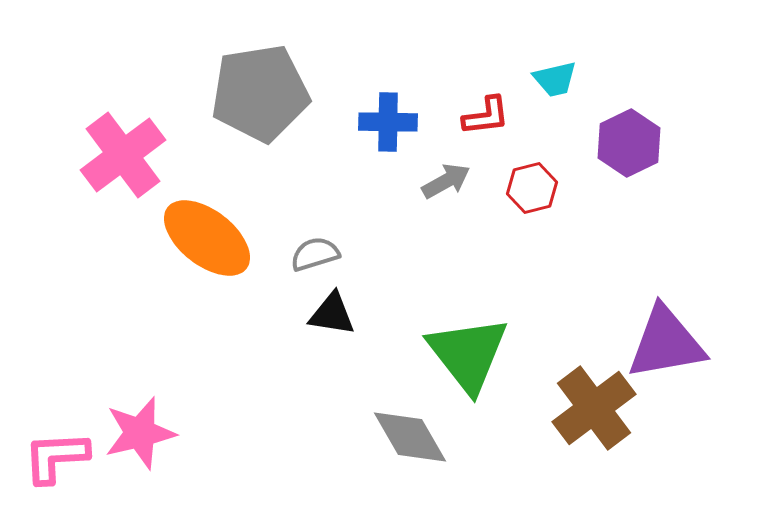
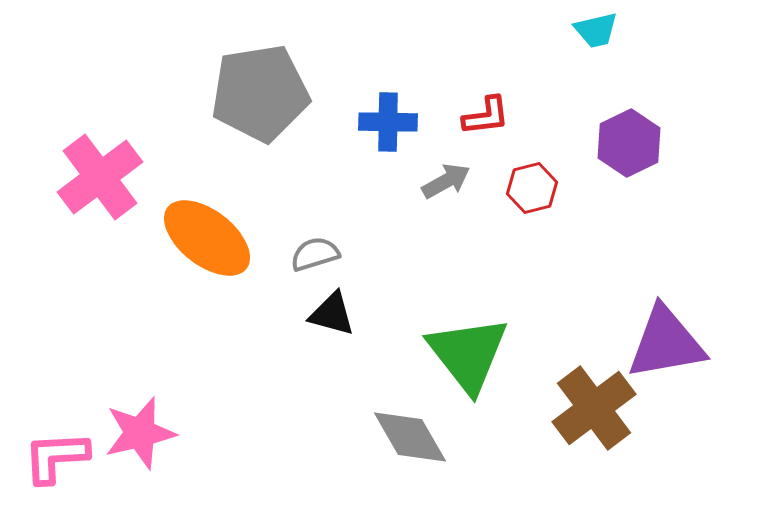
cyan trapezoid: moved 41 px right, 49 px up
pink cross: moved 23 px left, 22 px down
black triangle: rotated 6 degrees clockwise
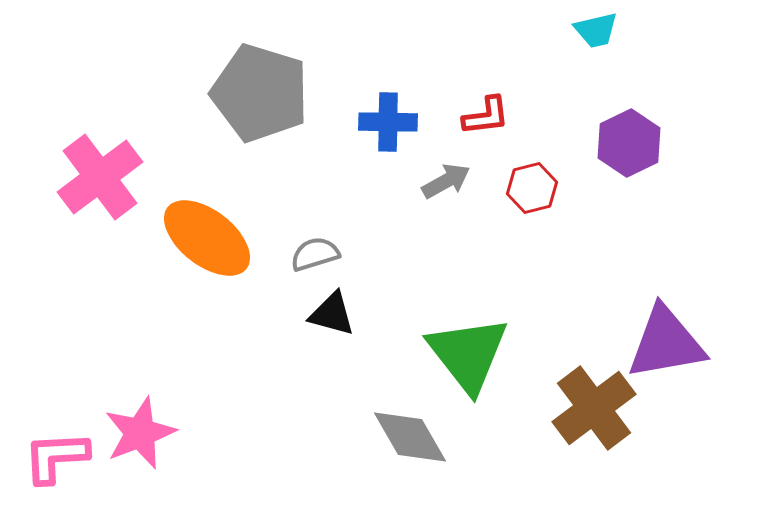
gray pentagon: rotated 26 degrees clockwise
pink star: rotated 8 degrees counterclockwise
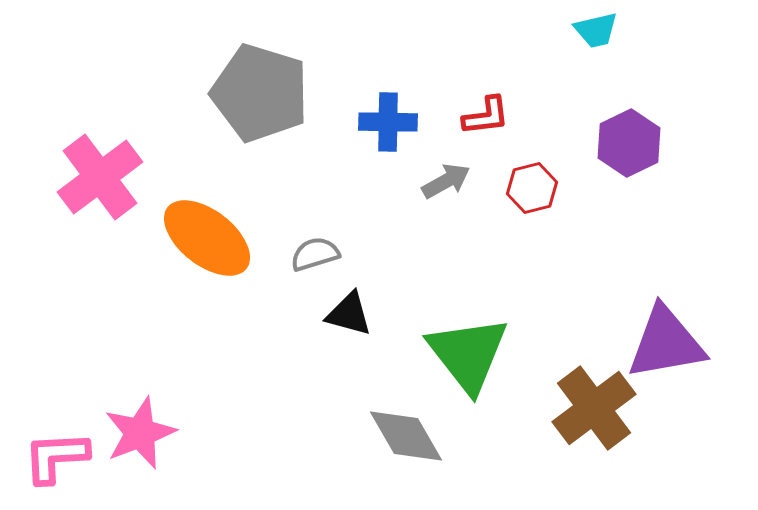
black triangle: moved 17 px right
gray diamond: moved 4 px left, 1 px up
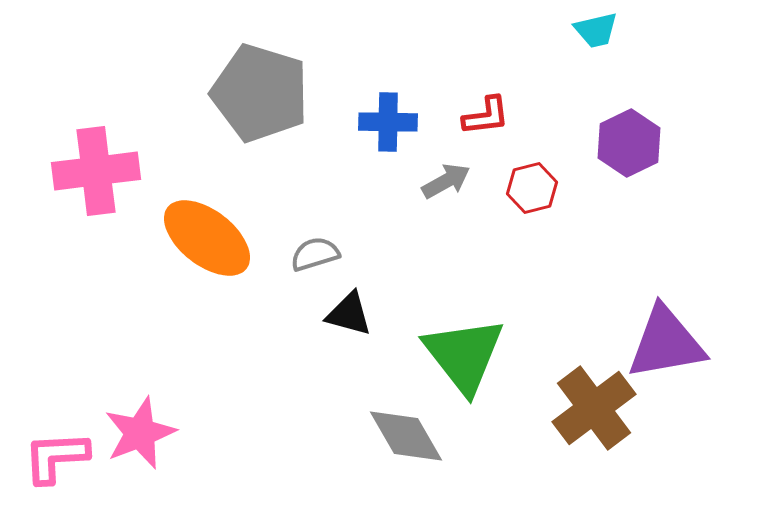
pink cross: moved 4 px left, 6 px up; rotated 30 degrees clockwise
green triangle: moved 4 px left, 1 px down
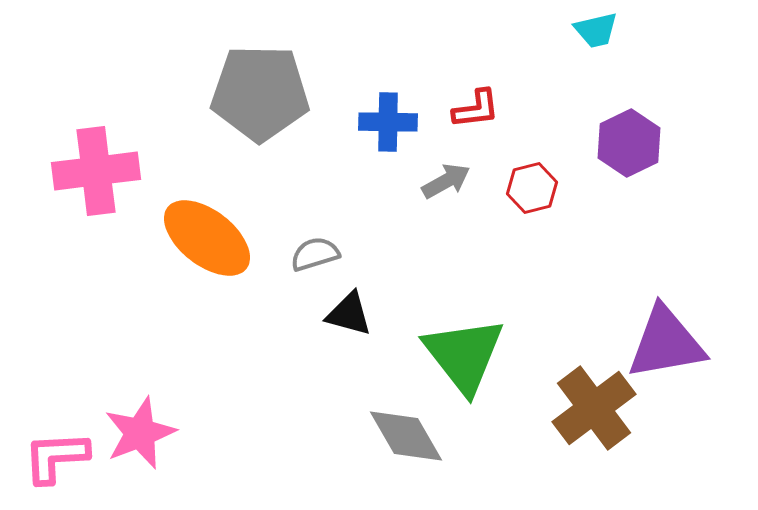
gray pentagon: rotated 16 degrees counterclockwise
red L-shape: moved 10 px left, 7 px up
